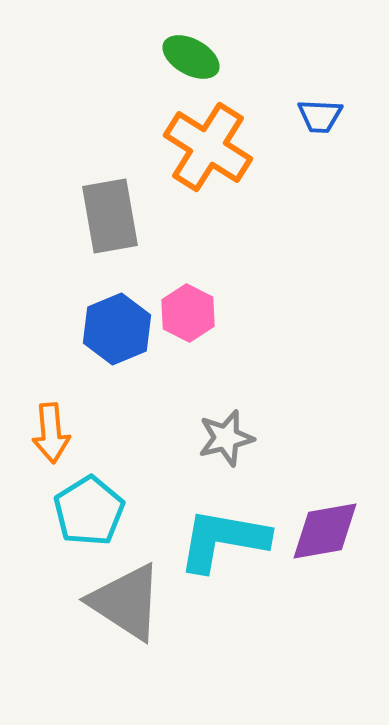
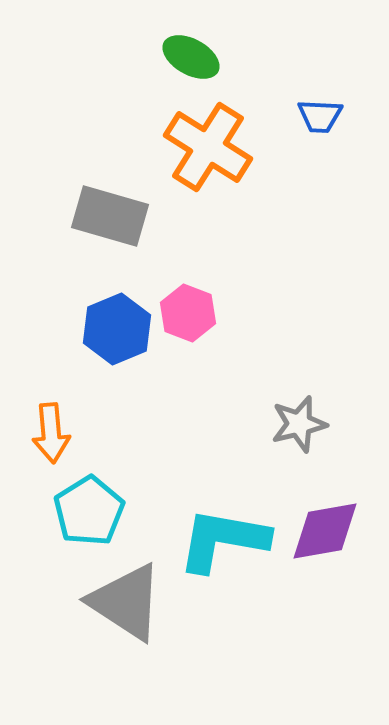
gray rectangle: rotated 64 degrees counterclockwise
pink hexagon: rotated 6 degrees counterclockwise
gray star: moved 73 px right, 14 px up
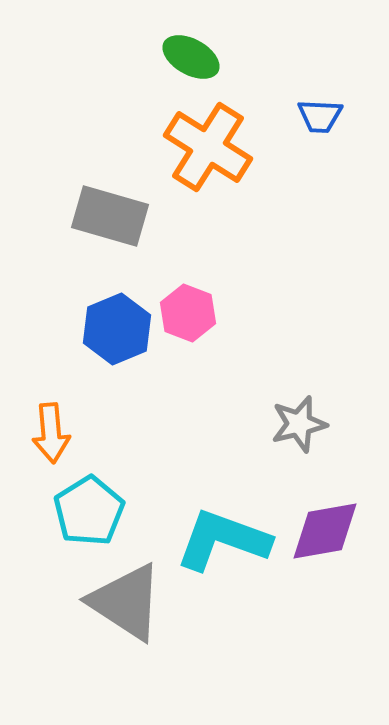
cyan L-shape: rotated 10 degrees clockwise
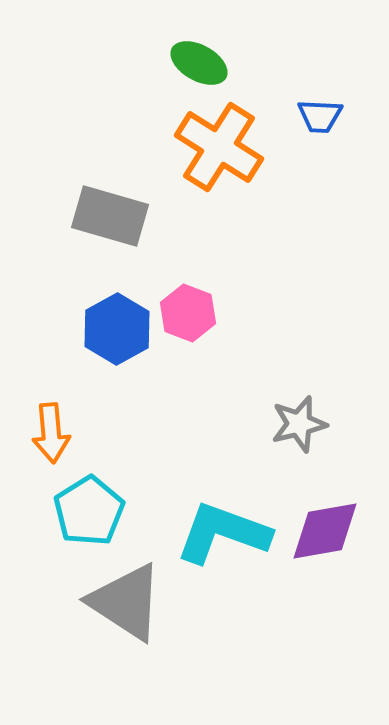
green ellipse: moved 8 px right, 6 px down
orange cross: moved 11 px right
blue hexagon: rotated 6 degrees counterclockwise
cyan L-shape: moved 7 px up
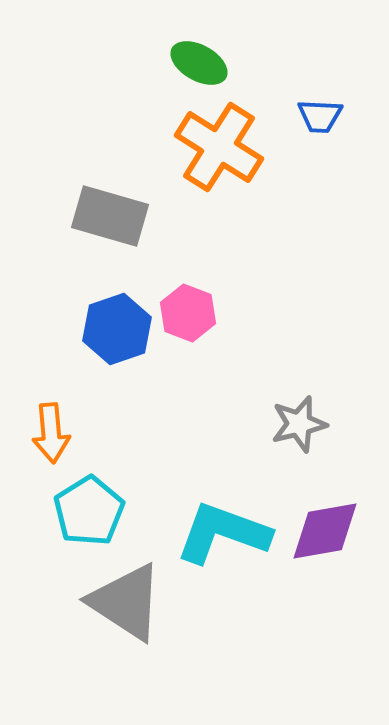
blue hexagon: rotated 10 degrees clockwise
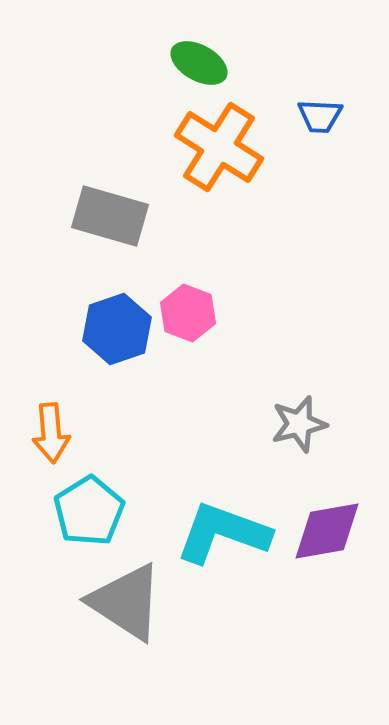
purple diamond: moved 2 px right
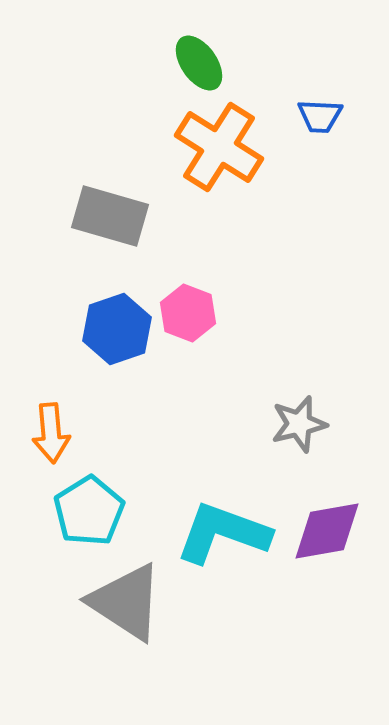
green ellipse: rotated 26 degrees clockwise
